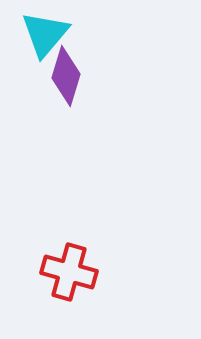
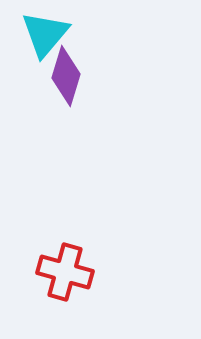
red cross: moved 4 px left
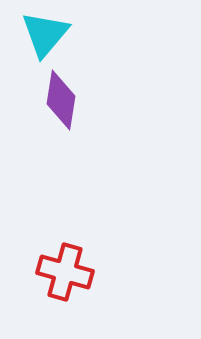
purple diamond: moved 5 px left, 24 px down; rotated 8 degrees counterclockwise
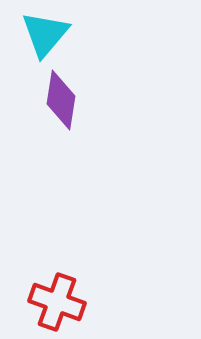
red cross: moved 8 px left, 30 px down; rotated 4 degrees clockwise
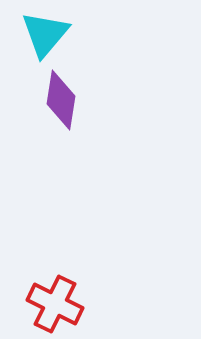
red cross: moved 2 px left, 2 px down; rotated 6 degrees clockwise
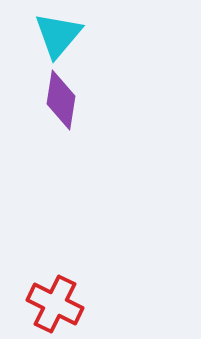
cyan triangle: moved 13 px right, 1 px down
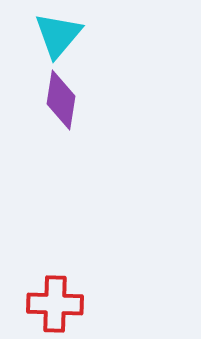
red cross: rotated 24 degrees counterclockwise
